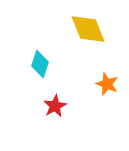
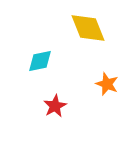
yellow diamond: moved 1 px up
cyan diamond: moved 3 px up; rotated 60 degrees clockwise
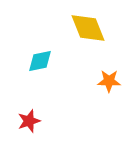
orange star: moved 2 px right, 3 px up; rotated 20 degrees counterclockwise
red star: moved 26 px left, 15 px down; rotated 10 degrees clockwise
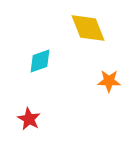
cyan diamond: rotated 8 degrees counterclockwise
red star: moved 2 px up; rotated 25 degrees counterclockwise
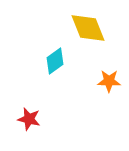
cyan diamond: moved 15 px right; rotated 16 degrees counterclockwise
red star: rotated 15 degrees counterclockwise
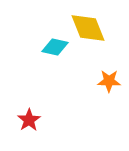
cyan diamond: moved 14 px up; rotated 48 degrees clockwise
red star: moved 1 px down; rotated 25 degrees clockwise
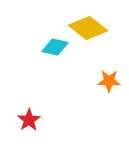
yellow diamond: rotated 30 degrees counterclockwise
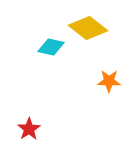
cyan diamond: moved 4 px left
red star: moved 9 px down
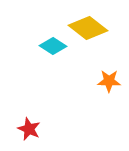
cyan diamond: moved 2 px right, 1 px up; rotated 20 degrees clockwise
red star: rotated 15 degrees counterclockwise
